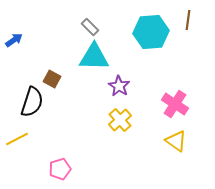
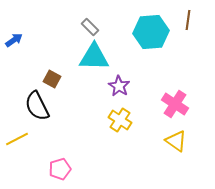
black semicircle: moved 5 px right, 4 px down; rotated 136 degrees clockwise
yellow cross: rotated 15 degrees counterclockwise
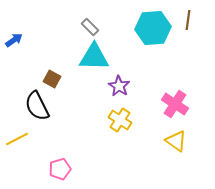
cyan hexagon: moved 2 px right, 4 px up
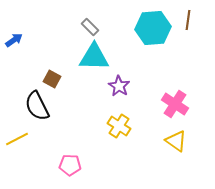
yellow cross: moved 1 px left, 6 px down
pink pentagon: moved 10 px right, 4 px up; rotated 20 degrees clockwise
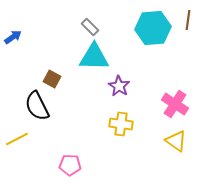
blue arrow: moved 1 px left, 3 px up
yellow cross: moved 2 px right, 2 px up; rotated 25 degrees counterclockwise
